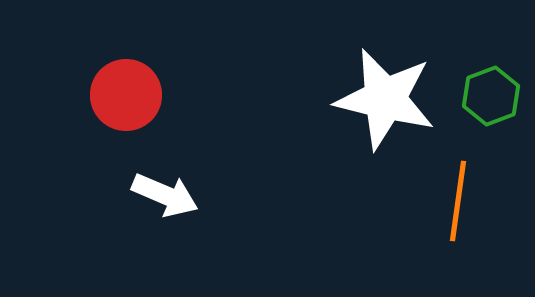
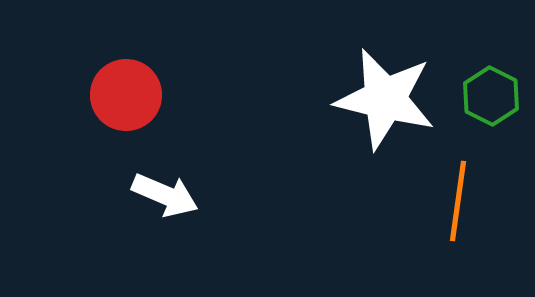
green hexagon: rotated 12 degrees counterclockwise
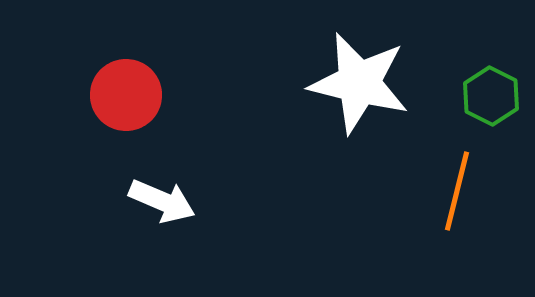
white star: moved 26 px left, 16 px up
white arrow: moved 3 px left, 6 px down
orange line: moved 1 px left, 10 px up; rotated 6 degrees clockwise
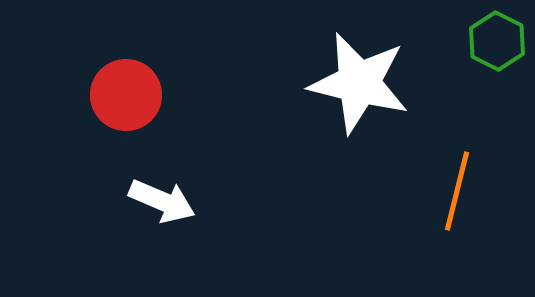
green hexagon: moved 6 px right, 55 px up
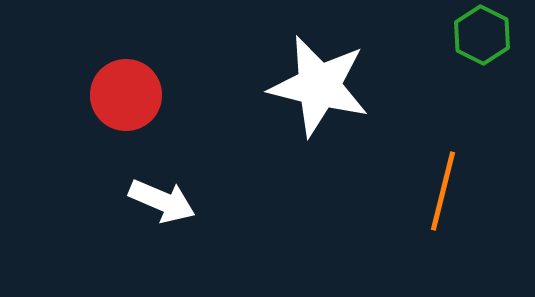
green hexagon: moved 15 px left, 6 px up
white star: moved 40 px left, 3 px down
orange line: moved 14 px left
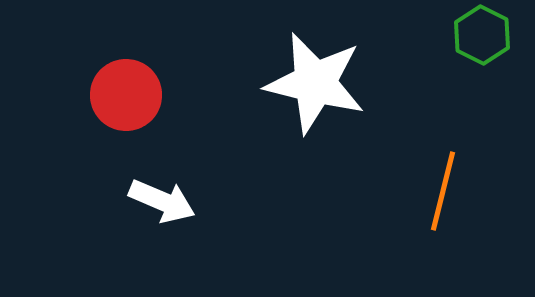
white star: moved 4 px left, 3 px up
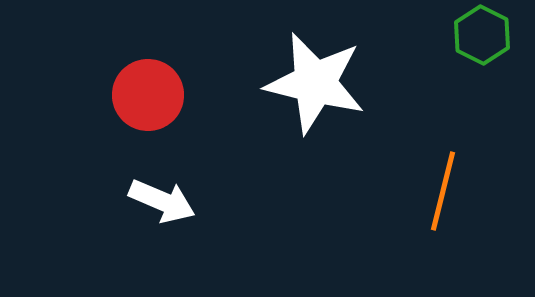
red circle: moved 22 px right
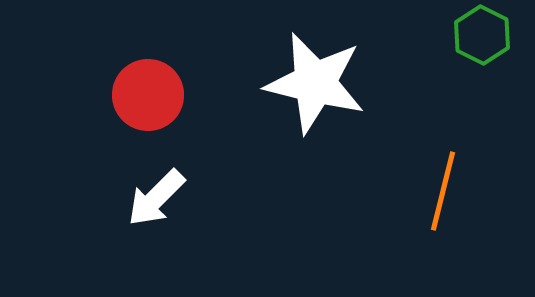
white arrow: moved 6 px left, 3 px up; rotated 112 degrees clockwise
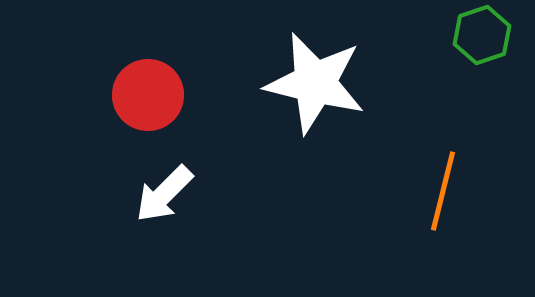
green hexagon: rotated 14 degrees clockwise
white arrow: moved 8 px right, 4 px up
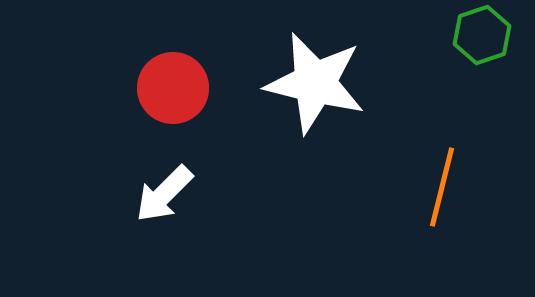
red circle: moved 25 px right, 7 px up
orange line: moved 1 px left, 4 px up
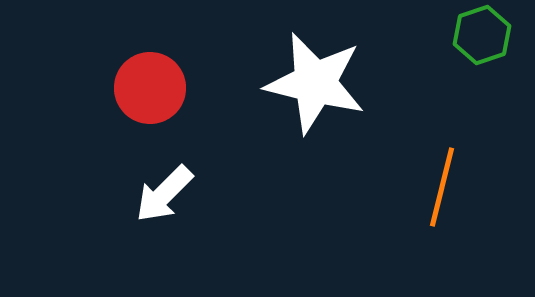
red circle: moved 23 px left
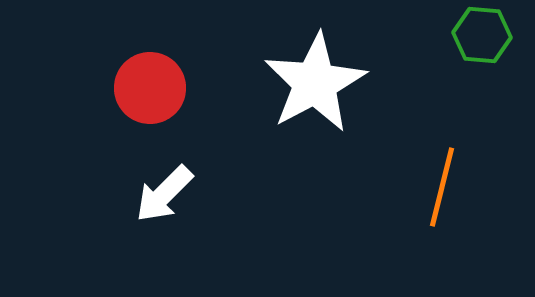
green hexagon: rotated 24 degrees clockwise
white star: rotated 30 degrees clockwise
